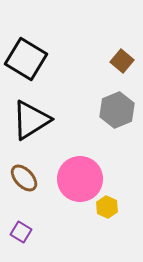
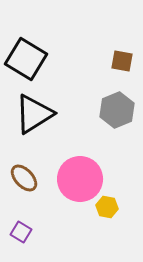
brown square: rotated 30 degrees counterclockwise
black triangle: moved 3 px right, 6 px up
yellow hexagon: rotated 15 degrees counterclockwise
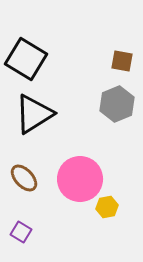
gray hexagon: moved 6 px up
yellow hexagon: rotated 20 degrees counterclockwise
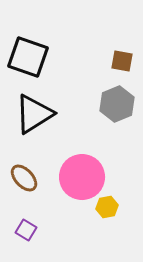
black square: moved 2 px right, 2 px up; rotated 12 degrees counterclockwise
pink circle: moved 2 px right, 2 px up
purple square: moved 5 px right, 2 px up
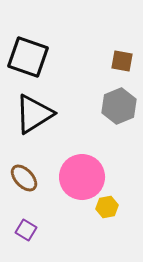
gray hexagon: moved 2 px right, 2 px down
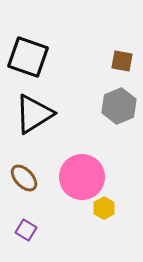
yellow hexagon: moved 3 px left, 1 px down; rotated 20 degrees counterclockwise
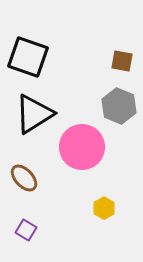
gray hexagon: rotated 16 degrees counterclockwise
pink circle: moved 30 px up
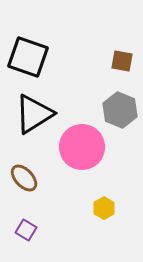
gray hexagon: moved 1 px right, 4 px down
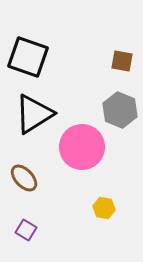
yellow hexagon: rotated 20 degrees counterclockwise
